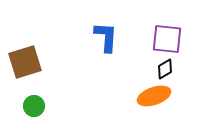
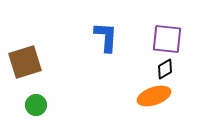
green circle: moved 2 px right, 1 px up
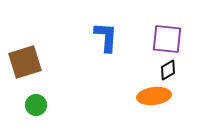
black diamond: moved 3 px right, 1 px down
orange ellipse: rotated 12 degrees clockwise
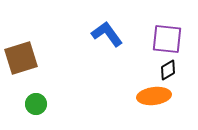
blue L-shape: moved 1 px right, 3 px up; rotated 40 degrees counterclockwise
brown square: moved 4 px left, 4 px up
green circle: moved 1 px up
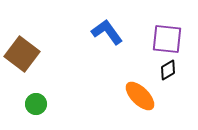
blue L-shape: moved 2 px up
brown square: moved 1 px right, 4 px up; rotated 36 degrees counterclockwise
orange ellipse: moved 14 px left; rotated 52 degrees clockwise
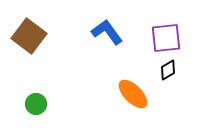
purple square: moved 1 px left, 1 px up; rotated 12 degrees counterclockwise
brown square: moved 7 px right, 18 px up
orange ellipse: moved 7 px left, 2 px up
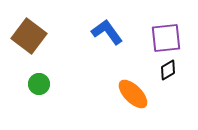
green circle: moved 3 px right, 20 px up
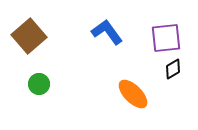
brown square: rotated 12 degrees clockwise
black diamond: moved 5 px right, 1 px up
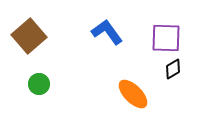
purple square: rotated 8 degrees clockwise
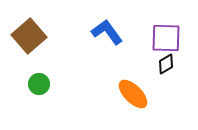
black diamond: moved 7 px left, 5 px up
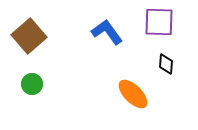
purple square: moved 7 px left, 16 px up
black diamond: rotated 55 degrees counterclockwise
green circle: moved 7 px left
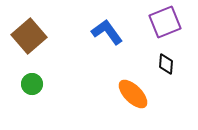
purple square: moved 6 px right; rotated 24 degrees counterclockwise
